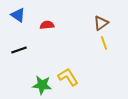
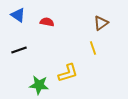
red semicircle: moved 3 px up; rotated 16 degrees clockwise
yellow line: moved 11 px left, 5 px down
yellow L-shape: moved 4 px up; rotated 105 degrees clockwise
green star: moved 3 px left
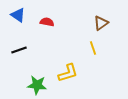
green star: moved 2 px left
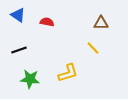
brown triangle: rotated 35 degrees clockwise
yellow line: rotated 24 degrees counterclockwise
green star: moved 7 px left, 6 px up
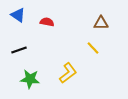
yellow L-shape: rotated 20 degrees counterclockwise
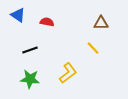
black line: moved 11 px right
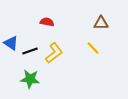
blue triangle: moved 7 px left, 28 px down
black line: moved 1 px down
yellow L-shape: moved 14 px left, 20 px up
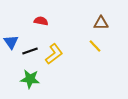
red semicircle: moved 6 px left, 1 px up
blue triangle: moved 1 px up; rotated 21 degrees clockwise
yellow line: moved 2 px right, 2 px up
yellow L-shape: moved 1 px down
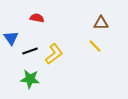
red semicircle: moved 4 px left, 3 px up
blue triangle: moved 4 px up
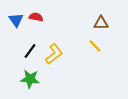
red semicircle: moved 1 px left, 1 px up
blue triangle: moved 5 px right, 18 px up
black line: rotated 35 degrees counterclockwise
